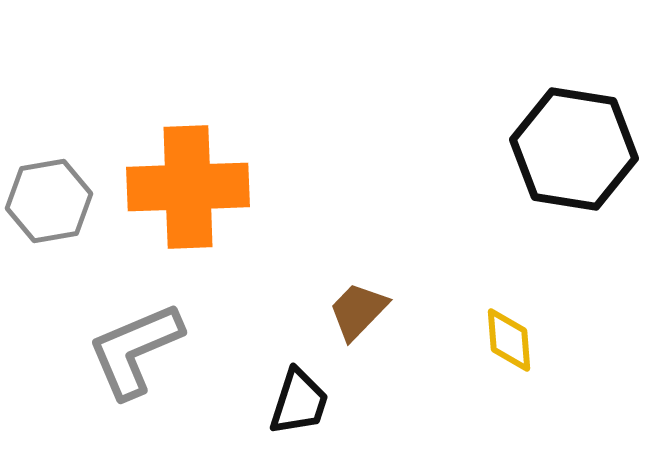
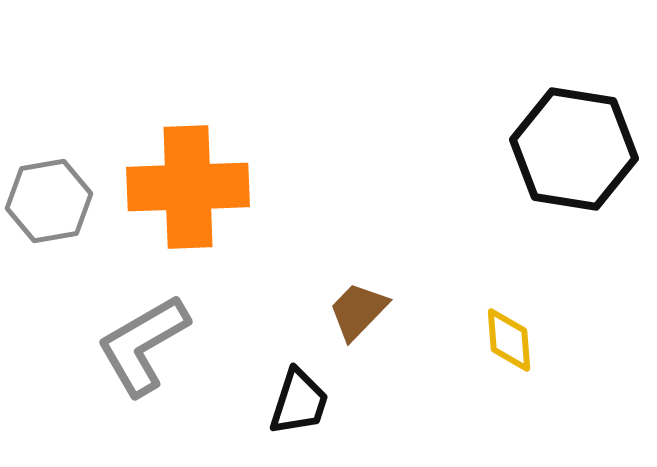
gray L-shape: moved 8 px right, 5 px up; rotated 7 degrees counterclockwise
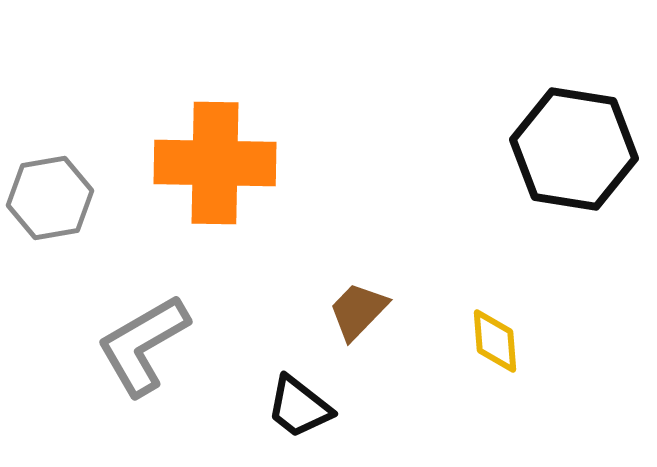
orange cross: moved 27 px right, 24 px up; rotated 3 degrees clockwise
gray hexagon: moved 1 px right, 3 px up
yellow diamond: moved 14 px left, 1 px down
black trapezoid: moved 5 px down; rotated 110 degrees clockwise
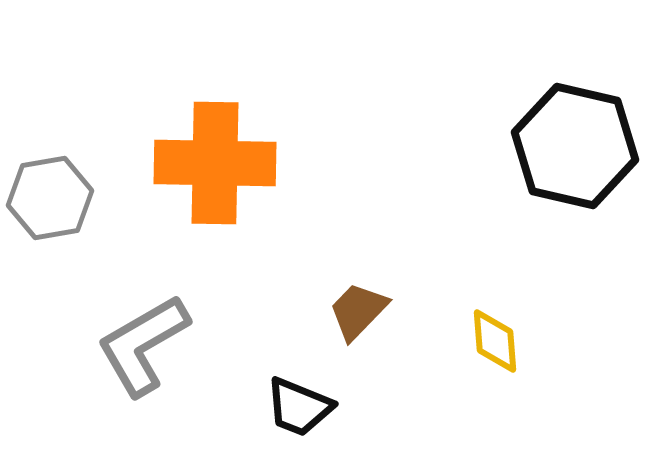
black hexagon: moved 1 px right, 3 px up; rotated 4 degrees clockwise
black trapezoid: rotated 16 degrees counterclockwise
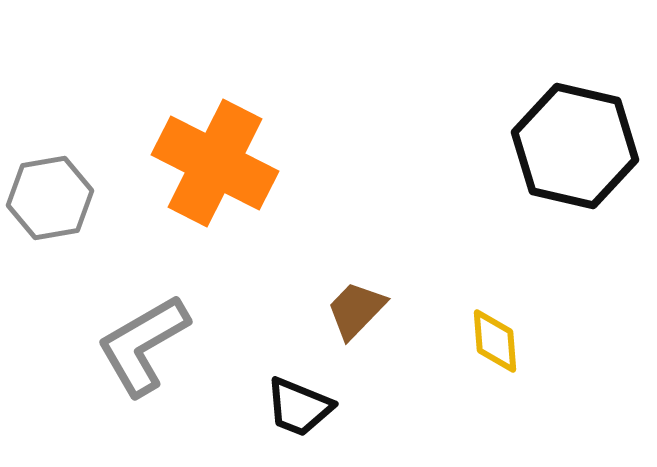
orange cross: rotated 26 degrees clockwise
brown trapezoid: moved 2 px left, 1 px up
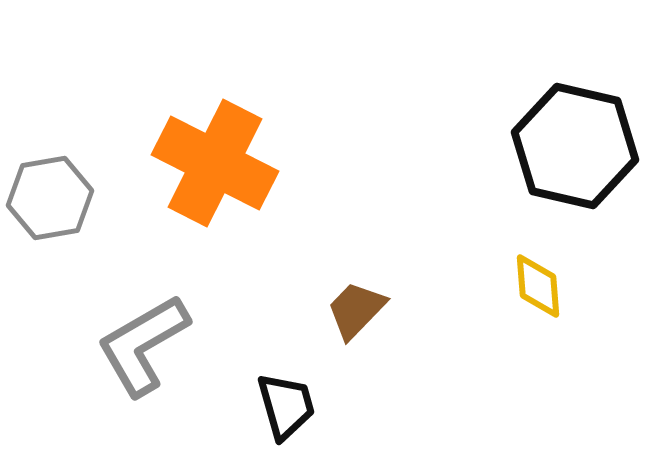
yellow diamond: moved 43 px right, 55 px up
black trapezoid: moved 13 px left, 1 px up; rotated 128 degrees counterclockwise
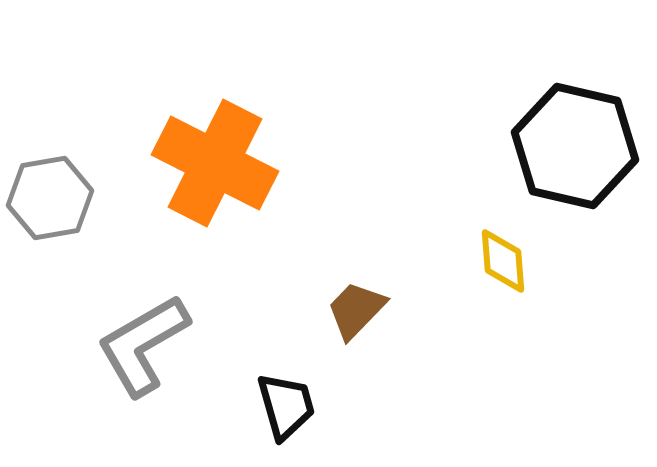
yellow diamond: moved 35 px left, 25 px up
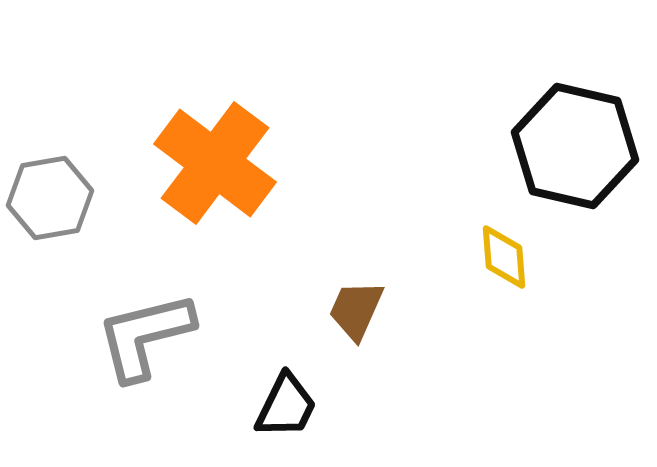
orange cross: rotated 10 degrees clockwise
yellow diamond: moved 1 px right, 4 px up
brown trapezoid: rotated 20 degrees counterclockwise
gray L-shape: moved 2 px right, 9 px up; rotated 16 degrees clockwise
black trapezoid: rotated 42 degrees clockwise
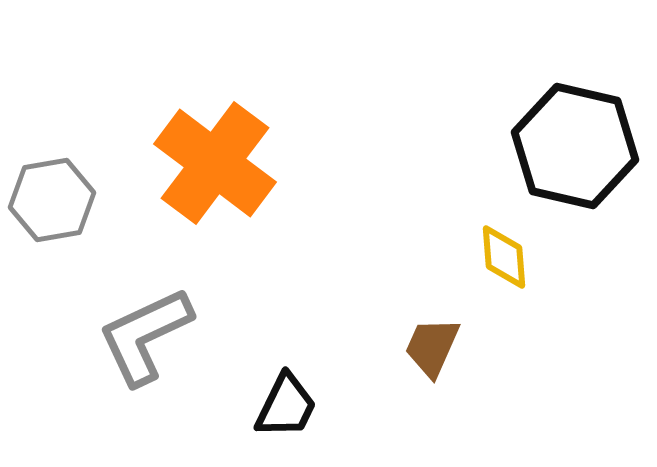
gray hexagon: moved 2 px right, 2 px down
brown trapezoid: moved 76 px right, 37 px down
gray L-shape: rotated 11 degrees counterclockwise
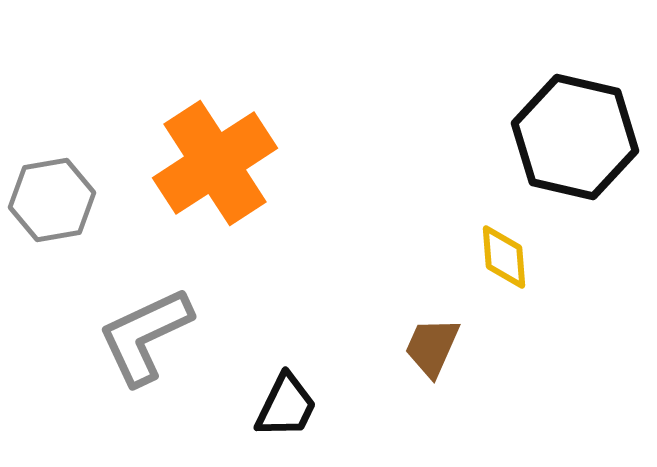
black hexagon: moved 9 px up
orange cross: rotated 20 degrees clockwise
